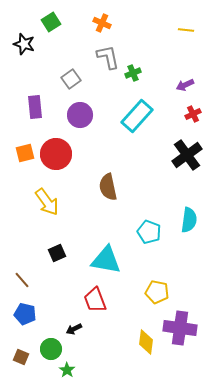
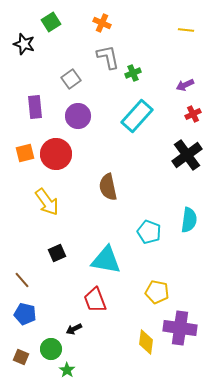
purple circle: moved 2 px left, 1 px down
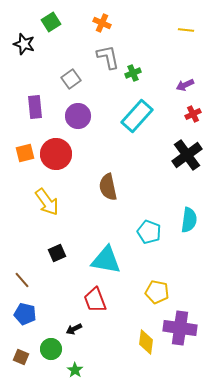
green star: moved 8 px right
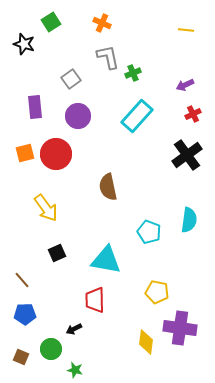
yellow arrow: moved 1 px left, 6 px down
red trapezoid: rotated 20 degrees clockwise
blue pentagon: rotated 15 degrees counterclockwise
green star: rotated 21 degrees counterclockwise
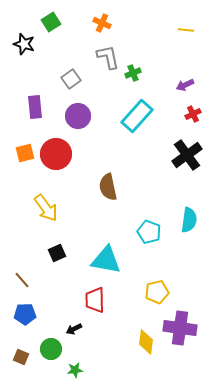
yellow pentagon: rotated 25 degrees counterclockwise
green star: rotated 21 degrees counterclockwise
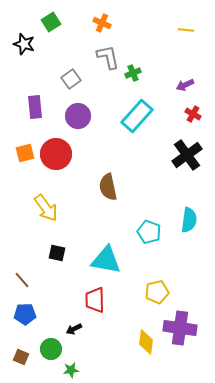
red cross: rotated 35 degrees counterclockwise
black square: rotated 36 degrees clockwise
green star: moved 4 px left
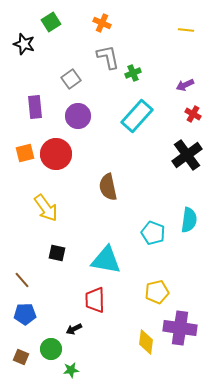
cyan pentagon: moved 4 px right, 1 px down
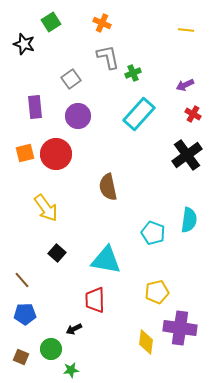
cyan rectangle: moved 2 px right, 2 px up
black square: rotated 30 degrees clockwise
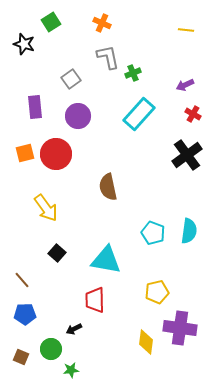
cyan semicircle: moved 11 px down
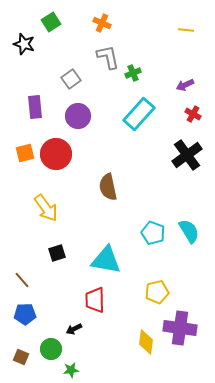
cyan semicircle: rotated 40 degrees counterclockwise
black square: rotated 30 degrees clockwise
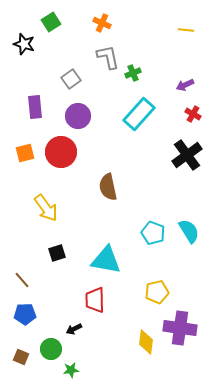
red circle: moved 5 px right, 2 px up
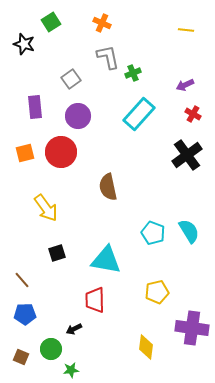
purple cross: moved 12 px right
yellow diamond: moved 5 px down
